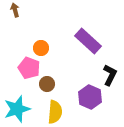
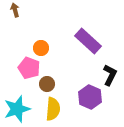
yellow semicircle: moved 2 px left, 3 px up
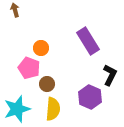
purple rectangle: rotated 16 degrees clockwise
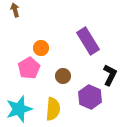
pink pentagon: rotated 20 degrees clockwise
brown circle: moved 16 px right, 8 px up
cyan star: moved 2 px right
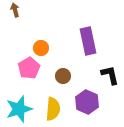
purple rectangle: rotated 20 degrees clockwise
black L-shape: rotated 40 degrees counterclockwise
purple hexagon: moved 3 px left, 5 px down
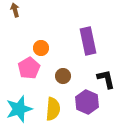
black L-shape: moved 4 px left, 4 px down
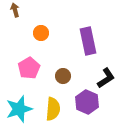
orange circle: moved 15 px up
black L-shape: moved 1 px up; rotated 70 degrees clockwise
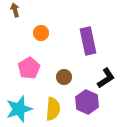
brown circle: moved 1 px right, 1 px down
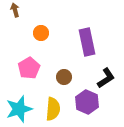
purple rectangle: moved 1 px left, 1 px down
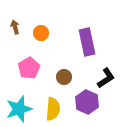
brown arrow: moved 17 px down
